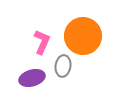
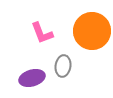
orange circle: moved 9 px right, 5 px up
pink L-shape: moved 9 px up; rotated 135 degrees clockwise
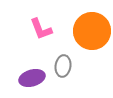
pink L-shape: moved 1 px left, 4 px up
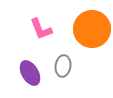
orange circle: moved 2 px up
purple ellipse: moved 2 px left, 5 px up; rotated 75 degrees clockwise
